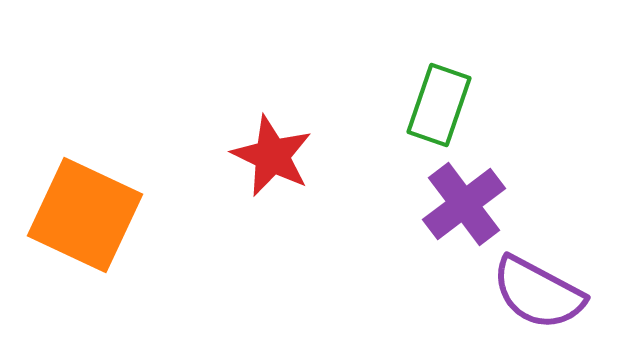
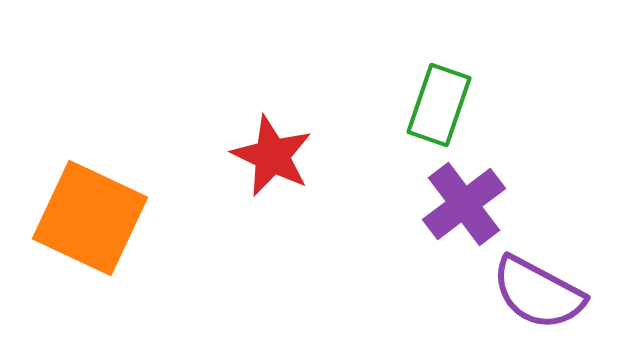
orange square: moved 5 px right, 3 px down
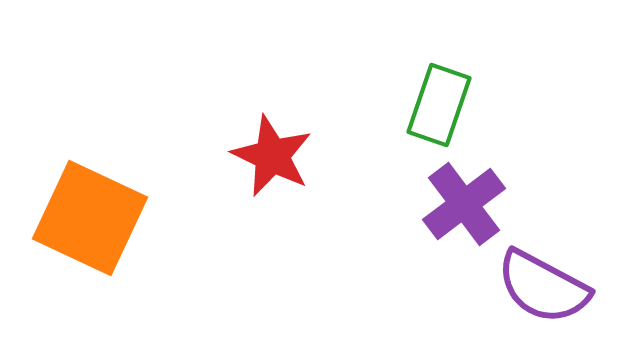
purple semicircle: moved 5 px right, 6 px up
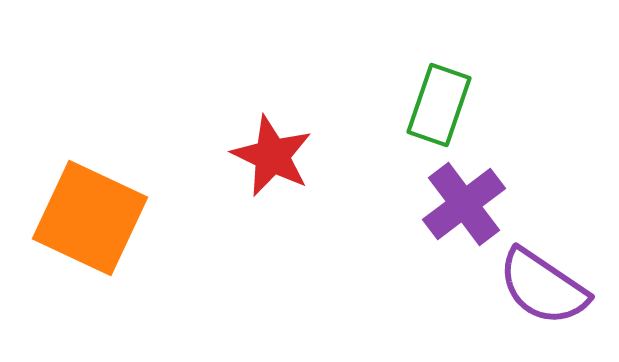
purple semicircle: rotated 6 degrees clockwise
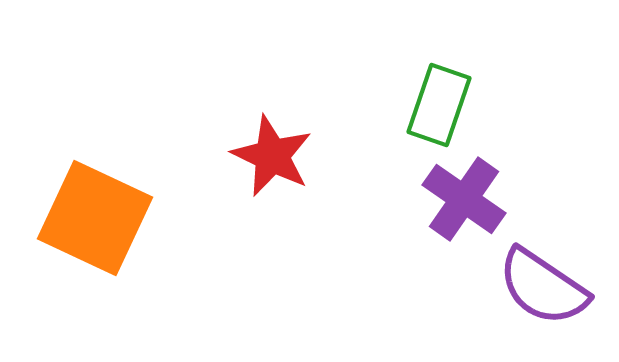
purple cross: moved 5 px up; rotated 18 degrees counterclockwise
orange square: moved 5 px right
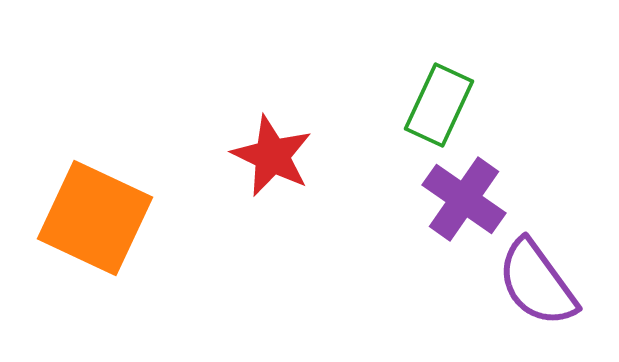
green rectangle: rotated 6 degrees clockwise
purple semicircle: moved 6 px left, 4 px up; rotated 20 degrees clockwise
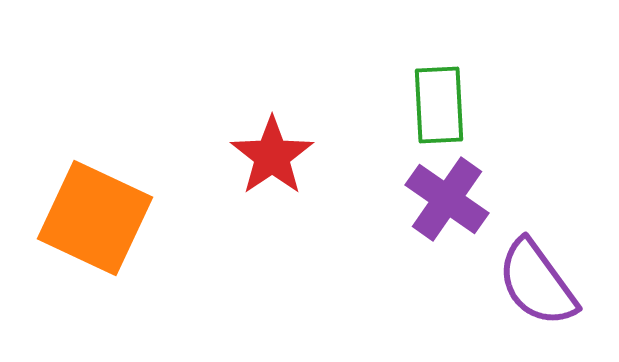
green rectangle: rotated 28 degrees counterclockwise
red star: rotated 12 degrees clockwise
purple cross: moved 17 px left
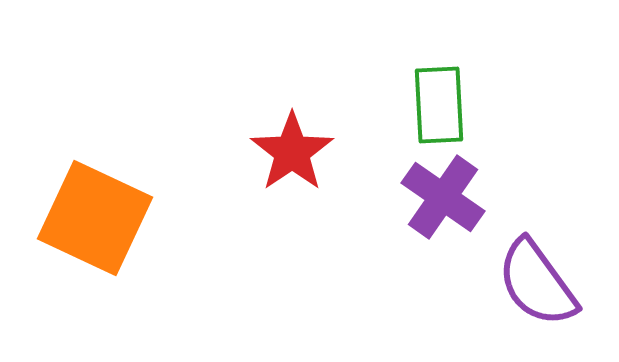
red star: moved 20 px right, 4 px up
purple cross: moved 4 px left, 2 px up
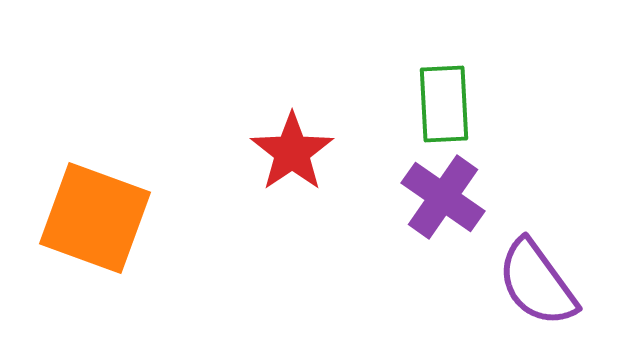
green rectangle: moved 5 px right, 1 px up
orange square: rotated 5 degrees counterclockwise
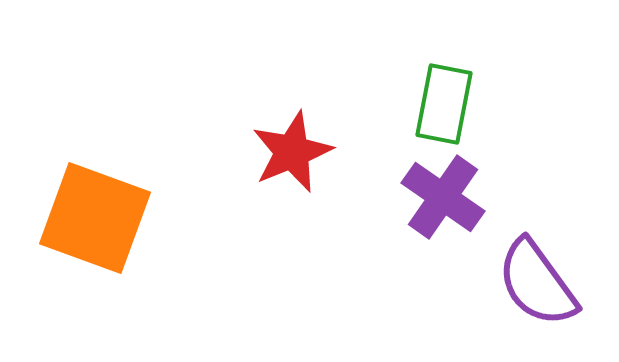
green rectangle: rotated 14 degrees clockwise
red star: rotated 12 degrees clockwise
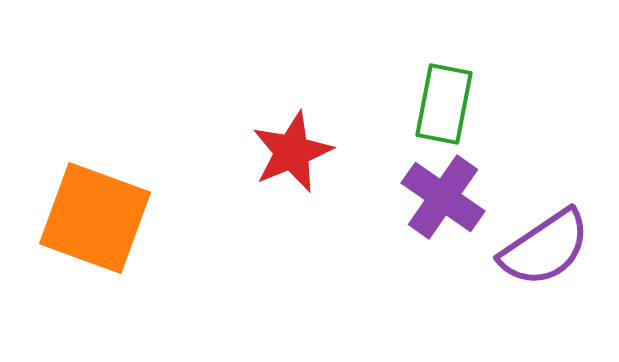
purple semicircle: moved 8 px right, 35 px up; rotated 88 degrees counterclockwise
